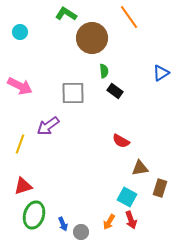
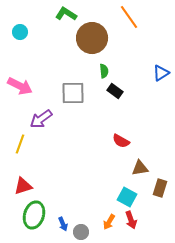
purple arrow: moved 7 px left, 7 px up
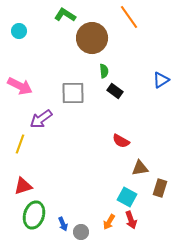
green L-shape: moved 1 px left, 1 px down
cyan circle: moved 1 px left, 1 px up
blue triangle: moved 7 px down
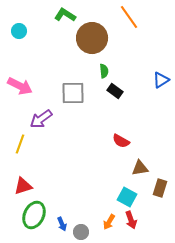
green ellipse: rotated 8 degrees clockwise
blue arrow: moved 1 px left
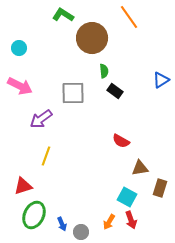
green L-shape: moved 2 px left
cyan circle: moved 17 px down
yellow line: moved 26 px right, 12 px down
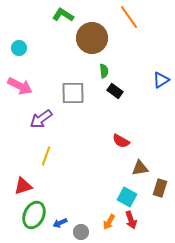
blue arrow: moved 2 px left, 1 px up; rotated 88 degrees clockwise
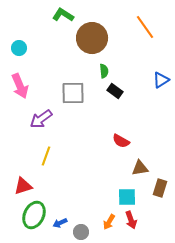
orange line: moved 16 px right, 10 px down
pink arrow: rotated 40 degrees clockwise
cyan square: rotated 30 degrees counterclockwise
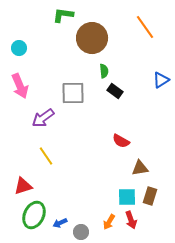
green L-shape: rotated 25 degrees counterclockwise
purple arrow: moved 2 px right, 1 px up
yellow line: rotated 54 degrees counterclockwise
brown rectangle: moved 10 px left, 8 px down
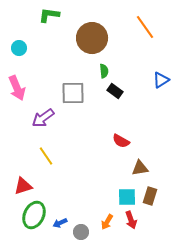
green L-shape: moved 14 px left
pink arrow: moved 3 px left, 2 px down
orange arrow: moved 2 px left
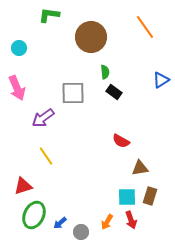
brown circle: moved 1 px left, 1 px up
green semicircle: moved 1 px right, 1 px down
black rectangle: moved 1 px left, 1 px down
blue arrow: rotated 16 degrees counterclockwise
